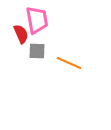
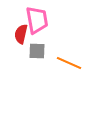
red semicircle: rotated 144 degrees counterclockwise
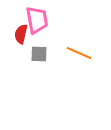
gray square: moved 2 px right, 3 px down
orange line: moved 10 px right, 10 px up
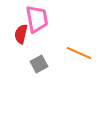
pink trapezoid: moved 1 px up
gray square: moved 10 px down; rotated 30 degrees counterclockwise
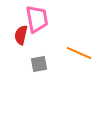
red semicircle: moved 1 px down
gray square: rotated 18 degrees clockwise
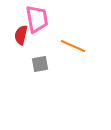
orange line: moved 6 px left, 7 px up
gray square: moved 1 px right
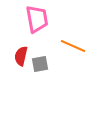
red semicircle: moved 21 px down
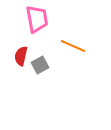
gray square: moved 1 px down; rotated 18 degrees counterclockwise
